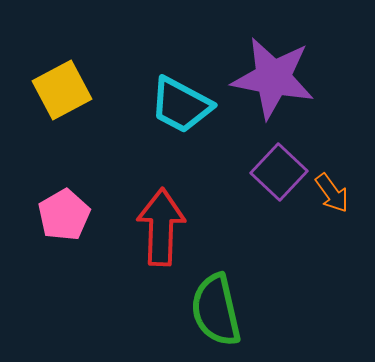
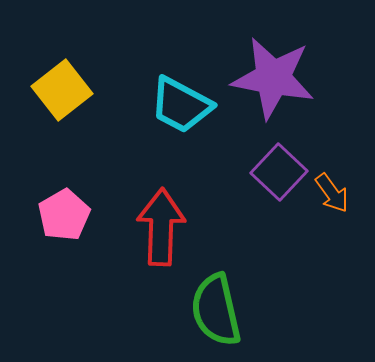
yellow square: rotated 10 degrees counterclockwise
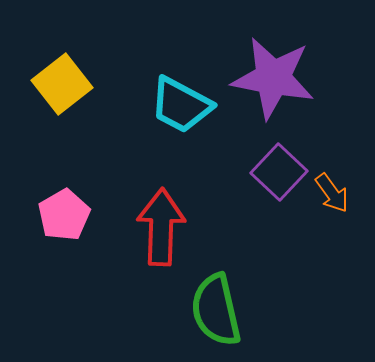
yellow square: moved 6 px up
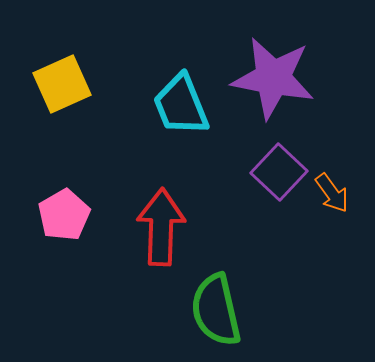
yellow square: rotated 14 degrees clockwise
cyan trapezoid: rotated 40 degrees clockwise
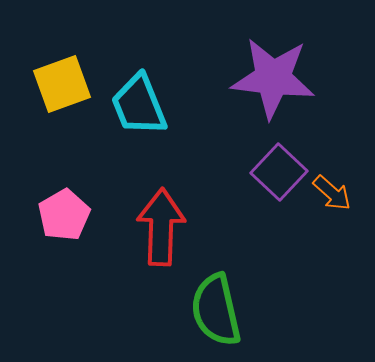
purple star: rotated 4 degrees counterclockwise
yellow square: rotated 4 degrees clockwise
cyan trapezoid: moved 42 px left
orange arrow: rotated 12 degrees counterclockwise
